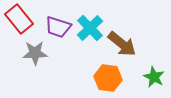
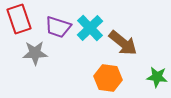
red rectangle: rotated 20 degrees clockwise
brown arrow: moved 1 px right, 1 px up
green star: moved 3 px right; rotated 20 degrees counterclockwise
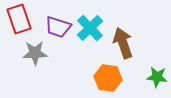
brown arrow: rotated 148 degrees counterclockwise
